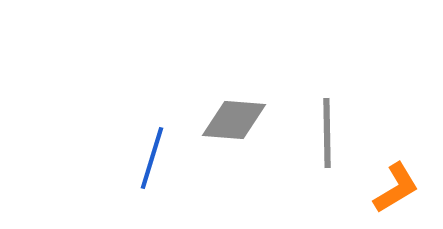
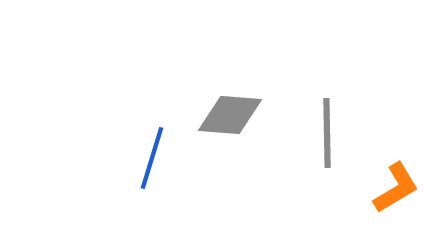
gray diamond: moved 4 px left, 5 px up
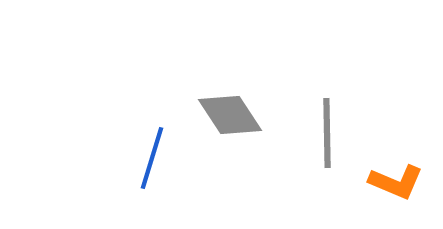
gray diamond: rotated 52 degrees clockwise
orange L-shape: moved 6 px up; rotated 54 degrees clockwise
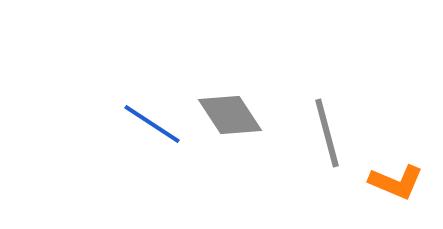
gray line: rotated 14 degrees counterclockwise
blue line: moved 34 px up; rotated 74 degrees counterclockwise
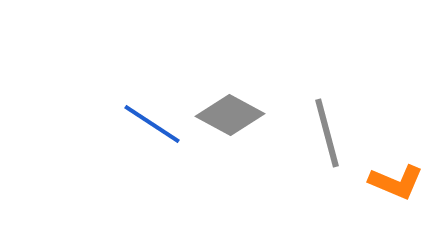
gray diamond: rotated 28 degrees counterclockwise
